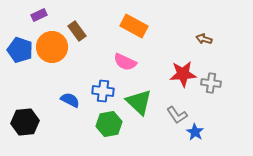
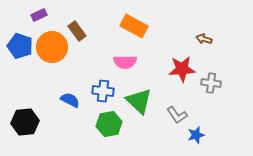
blue pentagon: moved 4 px up
pink semicircle: rotated 25 degrees counterclockwise
red star: moved 1 px left, 5 px up
green triangle: moved 1 px up
blue star: moved 1 px right, 3 px down; rotated 24 degrees clockwise
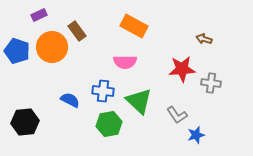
blue pentagon: moved 3 px left, 5 px down
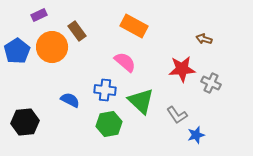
blue pentagon: rotated 20 degrees clockwise
pink semicircle: rotated 140 degrees counterclockwise
gray cross: rotated 18 degrees clockwise
blue cross: moved 2 px right, 1 px up
green triangle: moved 2 px right
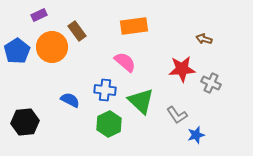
orange rectangle: rotated 36 degrees counterclockwise
green hexagon: rotated 15 degrees counterclockwise
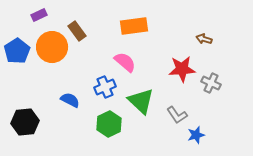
blue cross: moved 3 px up; rotated 30 degrees counterclockwise
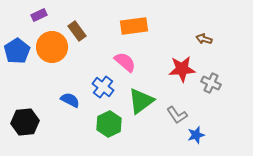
blue cross: moved 2 px left; rotated 30 degrees counterclockwise
green triangle: rotated 40 degrees clockwise
